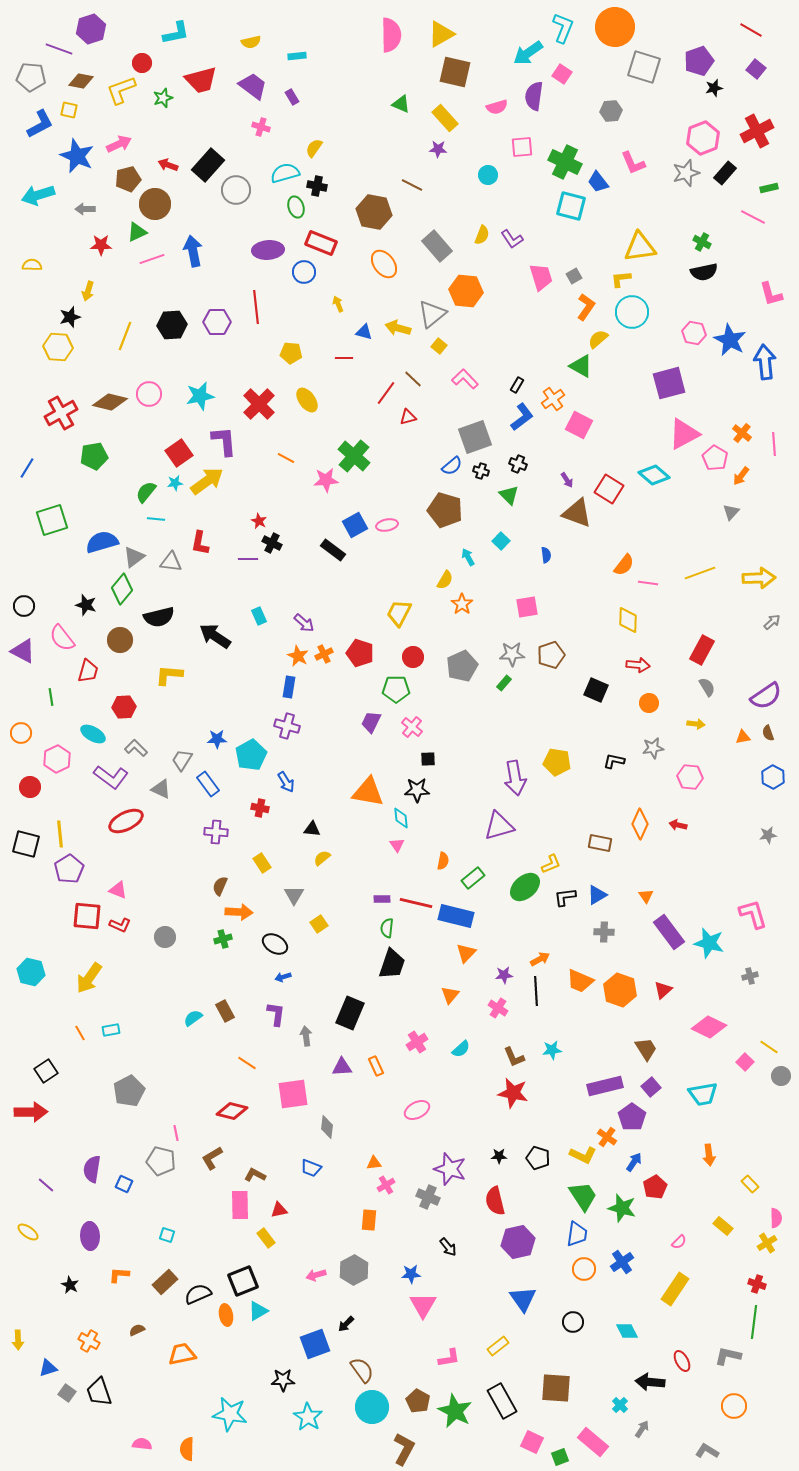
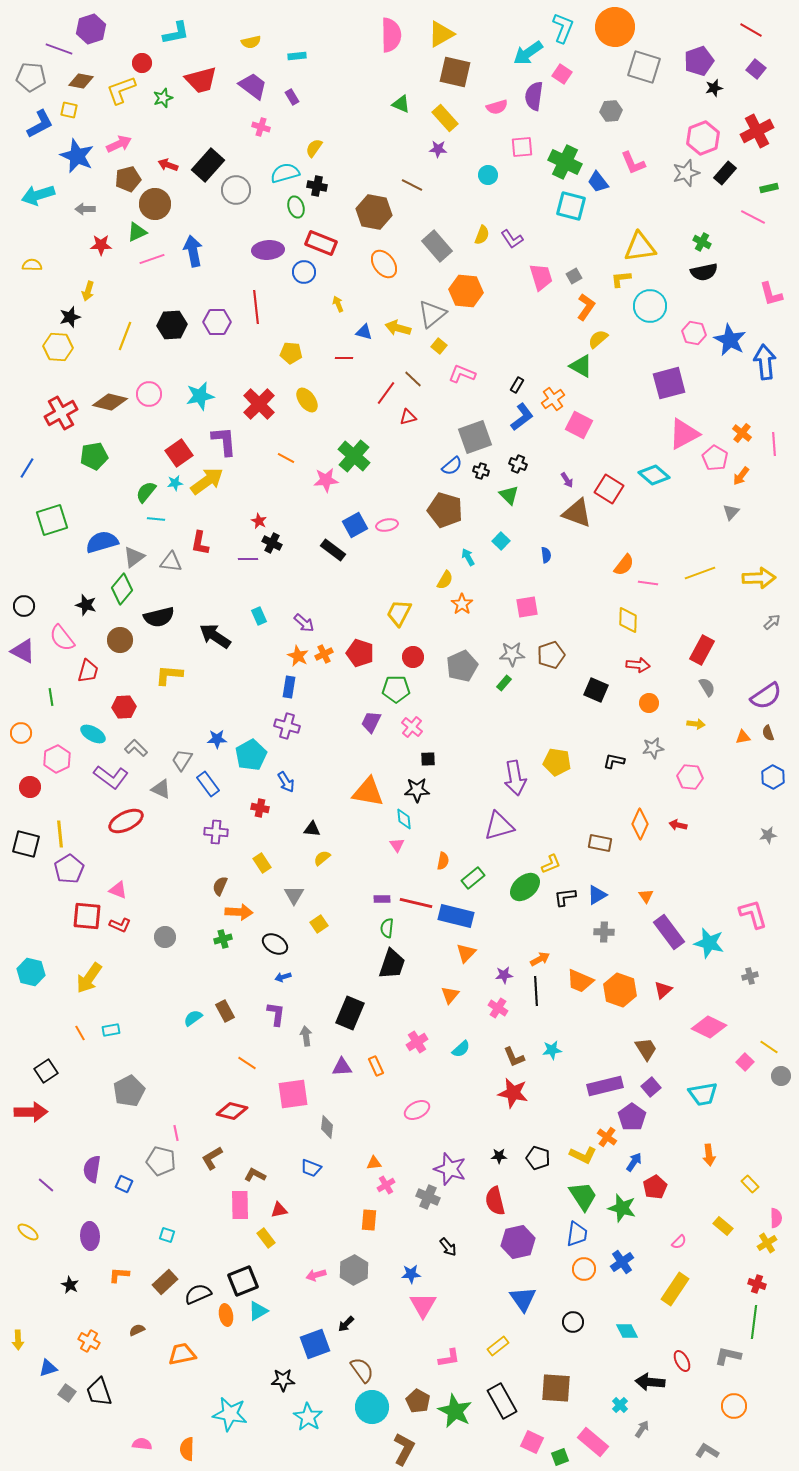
cyan circle at (632, 312): moved 18 px right, 6 px up
pink L-shape at (465, 379): moved 3 px left, 5 px up; rotated 24 degrees counterclockwise
cyan diamond at (401, 818): moved 3 px right, 1 px down
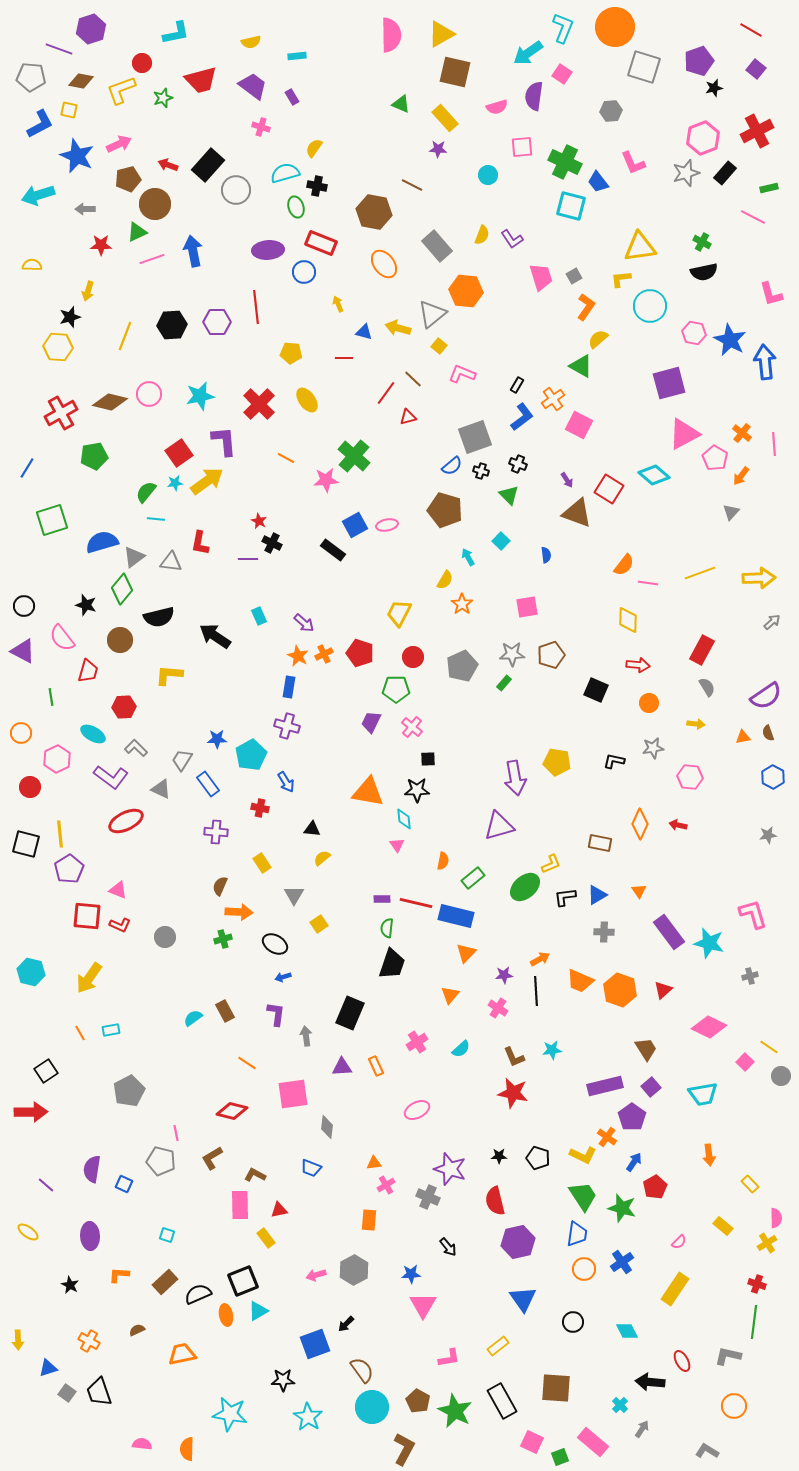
orange triangle at (646, 896): moved 7 px left, 5 px up
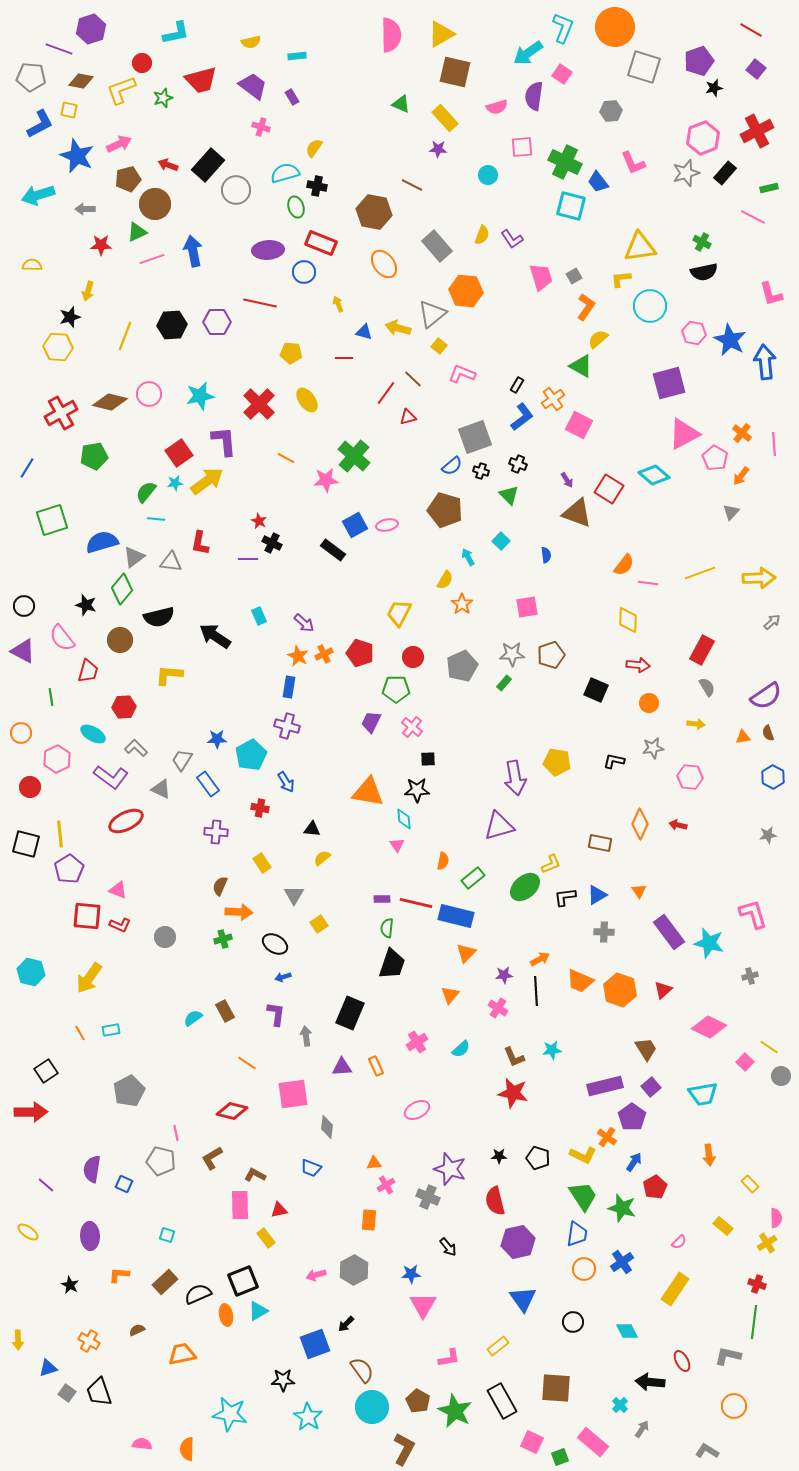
red line at (256, 307): moved 4 px right, 4 px up; rotated 72 degrees counterclockwise
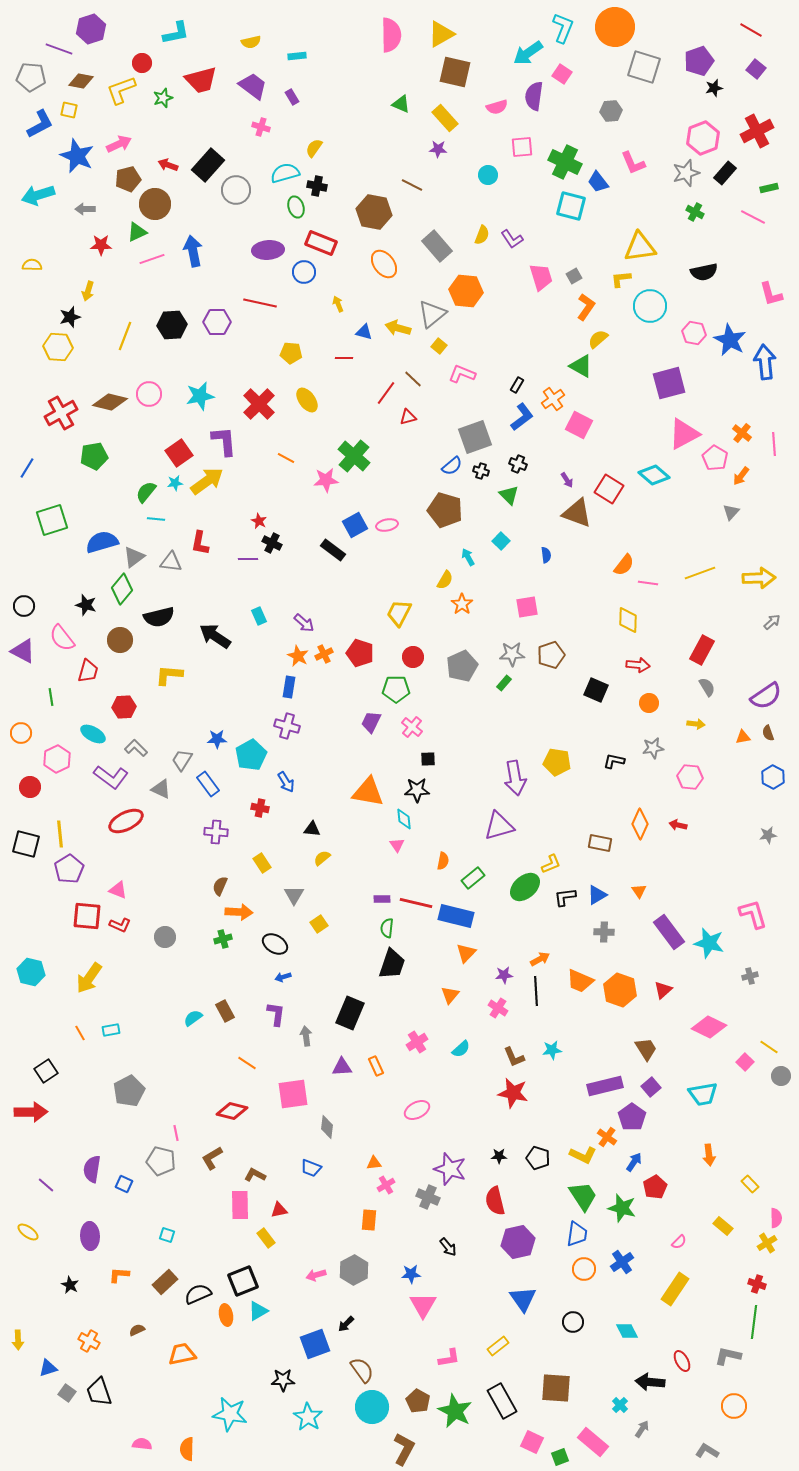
green cross at (702, 242): moved 7 px left, 30 px up
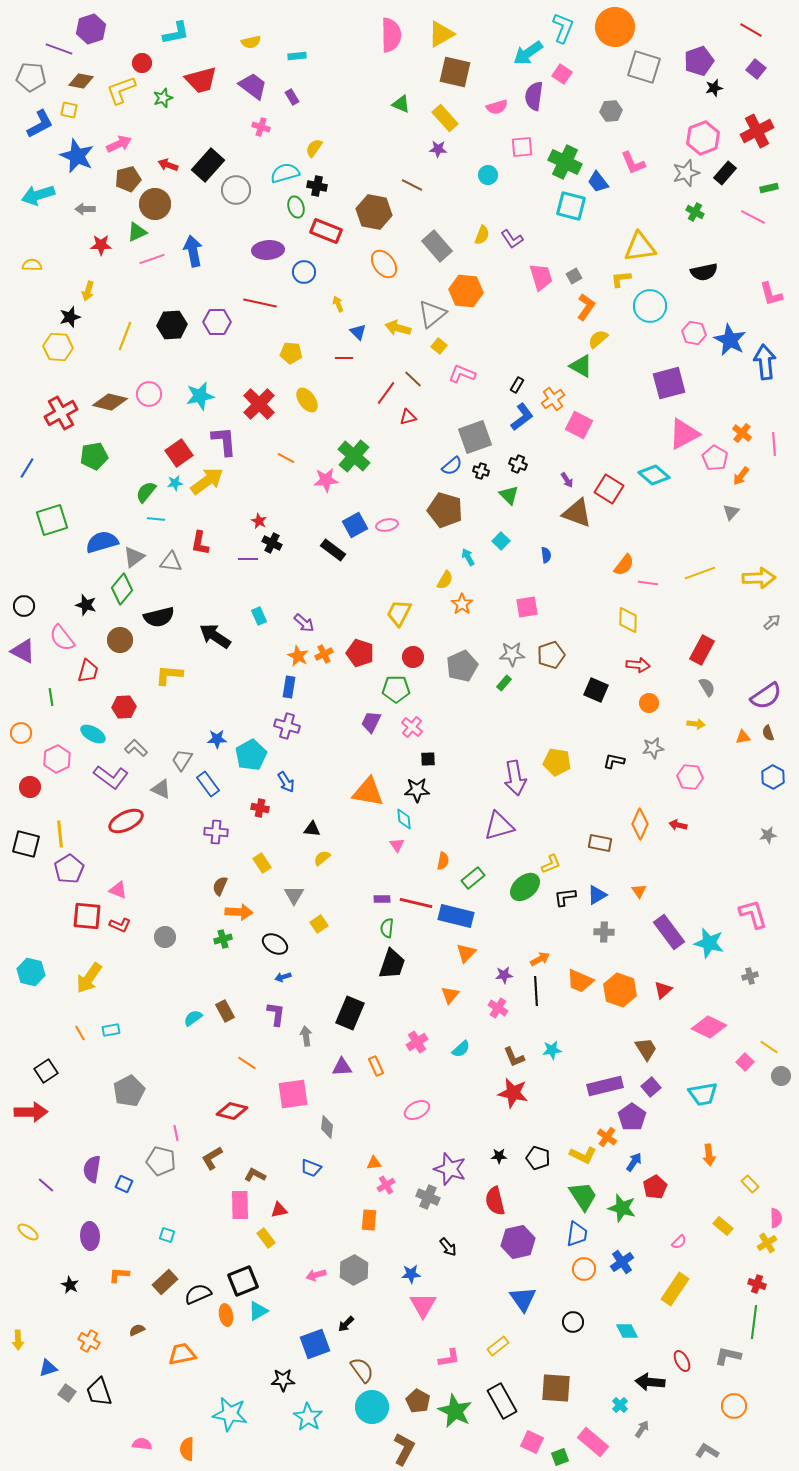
red rectangle at (321, 243): moved 5 px right, 12 px up
blue triangle at (364, 332): moved 6 px left; rotated 30 degrees clockwise
